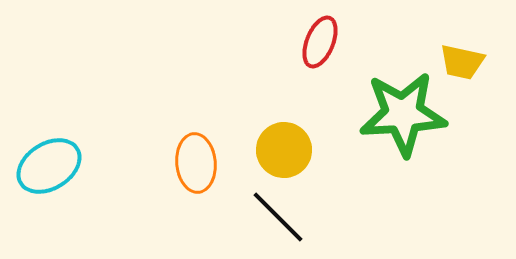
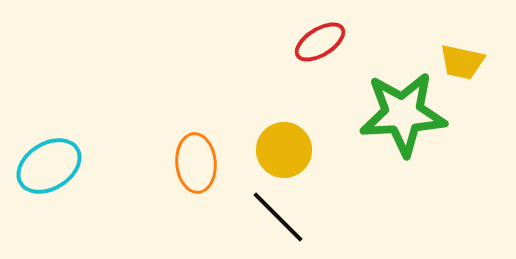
red ellipse: rotated 36 degrees clockwise
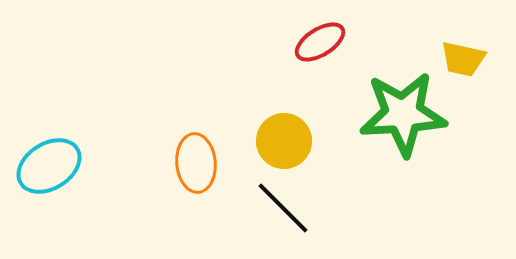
yellow trapezoid: moved 1 px right, 3 px up
yellow circle: moved 9 px up
black line: moved 5 px right, 9 px up
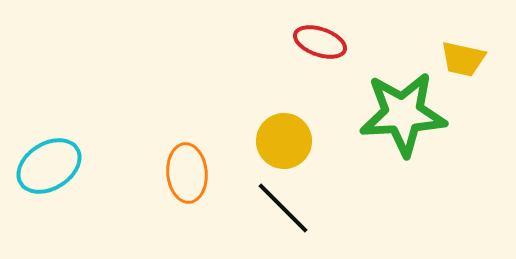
red ellipse: rotated 51 degrees clockwise
orange ellipse: moved 9 px left, 10 px down
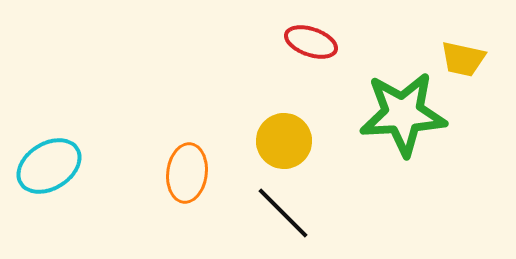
red ellipse: moved 9 px left
orange ellipse: rotated 12 degrees clockwise
black line: moved 5 px down
